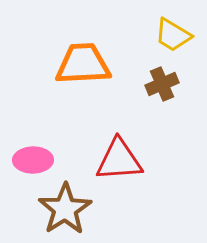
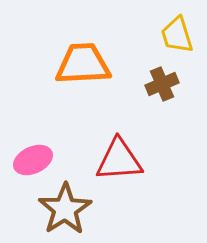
yellow trapezoid: moved 4 px right; rotated 42 degrees clockwise
pink ellipse: rotated 24 degrees counterclockwise
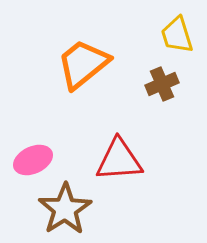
orange trapezoid: rotated 36 degrees counterclockwise
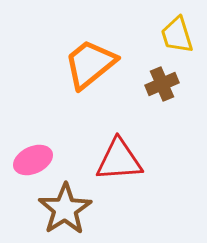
orange trapezoid: moved 7 px right
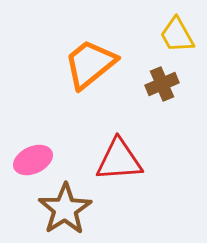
yellow trapezoid: rotated 12 degrees counterclockwise
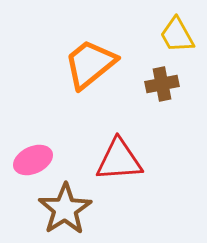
brown cross: rotated 12 degrees clockwise
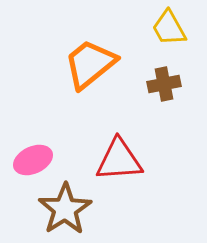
yellow trapezoid: moved 8 px left, 7 px up
brown cross: moved 2 px right
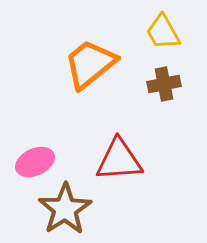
yellow trapezoid: moved 6 px left, 4 px down
pink ellipse: moved 2 px right, 2 px down
